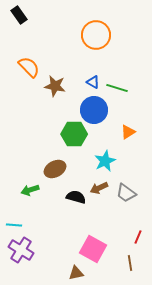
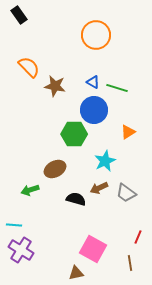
black semicircle: moved 2 px down
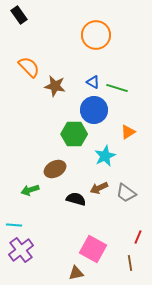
cyan star: moved 5 px up
purple cross: rotated 20 degrees clockwise
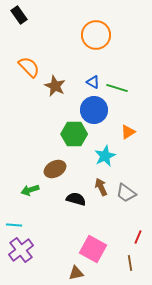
brown star: rotated 15 degrees clockwise
brown arrow: moved 2 px right, 1 px up; rotated 90 degrees clockwise
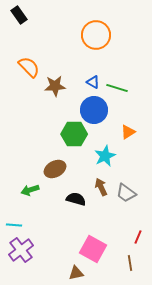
brown star: rotated 30 degrees counterclockwise
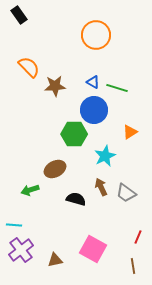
orange triangle: moved 2 px right
brown line: moved 3 px right, 3 px down
brown triangle: moved 21 px left, 13 px up
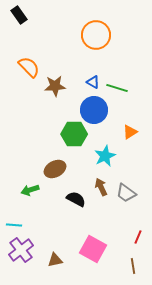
black semicircle: rotated 12 degrees clockwise
